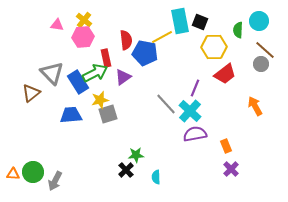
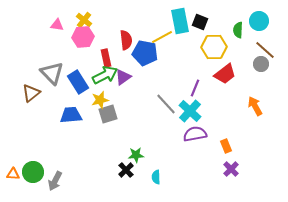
green arrow: moved 10 px right, 2 px down
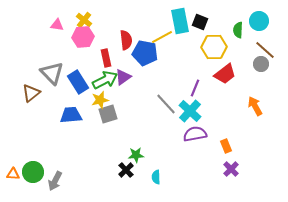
green arrow: moved 5 px down
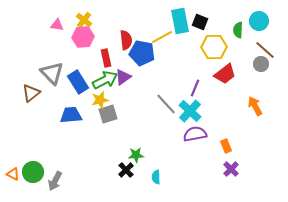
blue pentagon: moved 3 px left
orange triangle: rotated 24 degrees clockwise
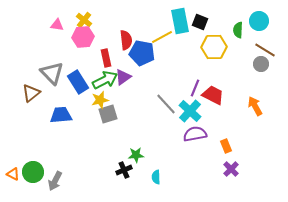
brown line: rotated 10 degrees counterclockwise
red trapezoid: moved 12 px left, 21 px down; rotated 115 degrees counterclockwise
blue trapezoid: moved 10 px left
black cross: moved 2 px left; rotated 21 degrees clockwise
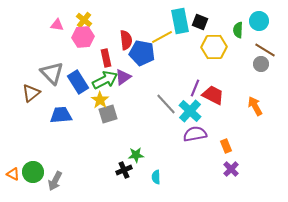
yellow star: rotated 24 degrees counterclockwise
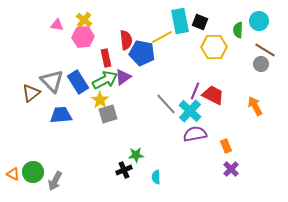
gray triangle: moved 8 px down
purple line: moved 3 px down
